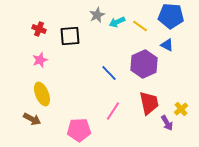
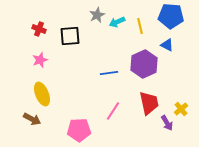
yellow line: rotated 42 degrees clockwise
blue line: rotated 54 degrees counterclockwise
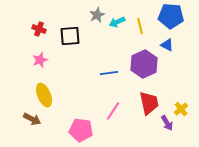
yellow ellipse: moved 2 px right, 1 px down
pink pentagon: moved 2 px right; rotated 10 degrees clockwise
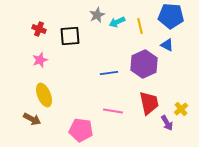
pink line: rotated 66 degrees clockwise
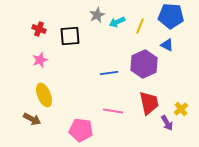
yellow line: rotated 35 degrees clockwise
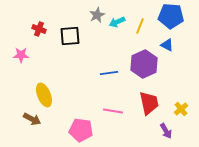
pink star: moved 19 px left, 5 px up; rotated 21 degrees clockwise
purple arrow: moved 1 px left, 8 px down
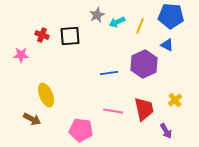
red cross: moved 3 px right, 6 px down
yellow ellipse: moved 2 px right
red trapezoid: moved 5 px left, 6 px down
yellow cross: moved 6 px left, 9 px up
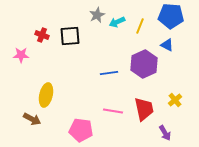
yellow ellipse: rotated 35 degrees clockwise
purple arrow: moved 1 px left, 2 px down
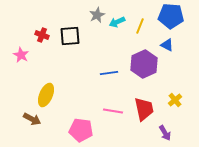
pink star: rotated 28 degrees clockwise
yellow ellipse: rotated 10 degrees clockwise
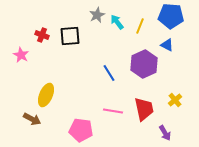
cyan arrow: rotated 77 degrees clockwise
blue line: rotated 66 degrees clockwise
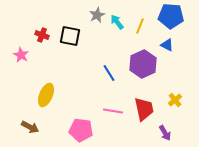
black square: rotated 15 degrees clockwise
purple hexagon: moved 1 px left
brown arrow: moved 2 px left, 8 px down
